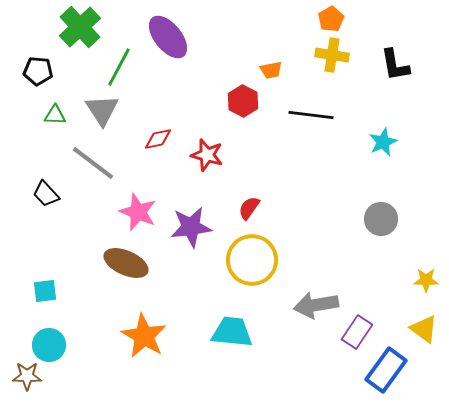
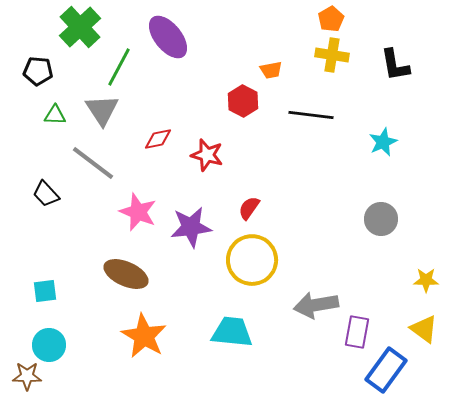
brown ellipse: moved 11 px down
purple rectangle: rotated 24 degrees counterclockwise
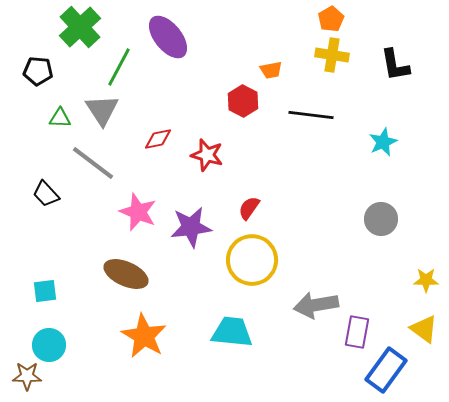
green triangle: moved 5 px right, 3 px down
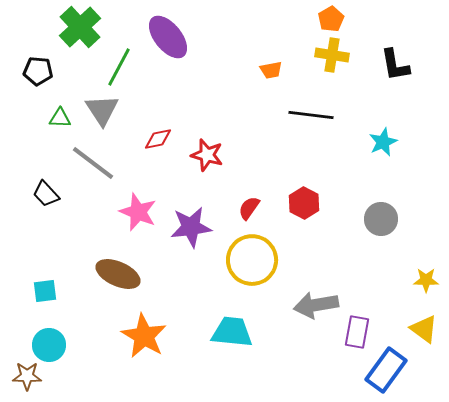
red hexagon: moved 61 px right, 102 px down
brown ellipse: moved 8 px left
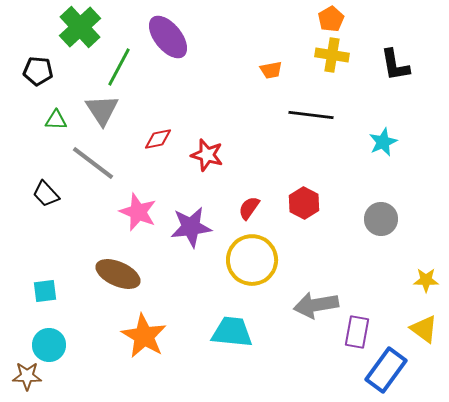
green triangle: moved 4 px left, 2 px down
